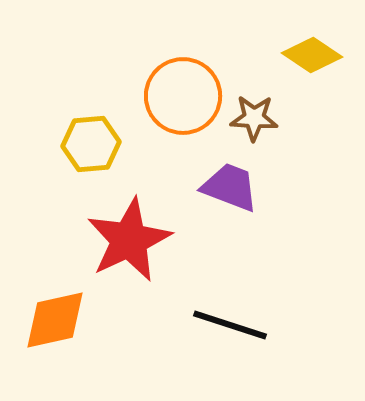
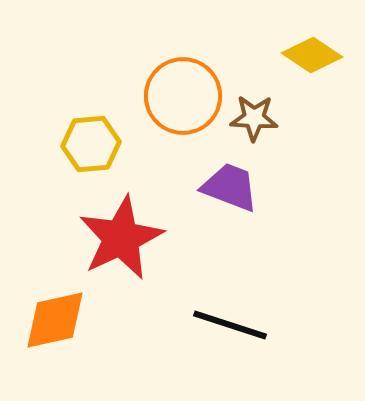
red star: moved 8 px left, 2 px up
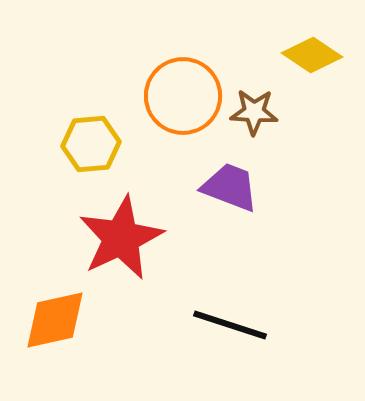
brown star: moved 6 px up
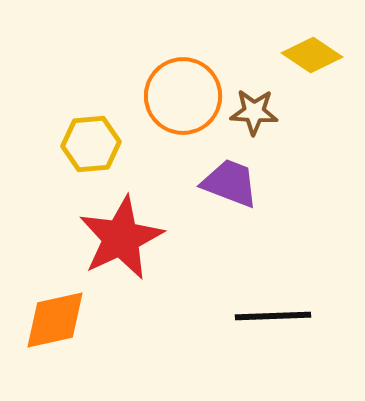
purple trapezoid: moved 4 px up
black line: moved 43 px right, 9 px up; rotated 20 degrees counterclockwise
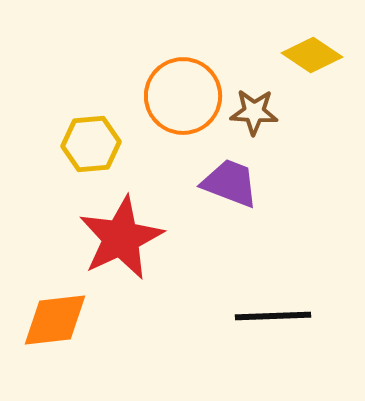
orange diamond: rotated 6 degrees clockwise
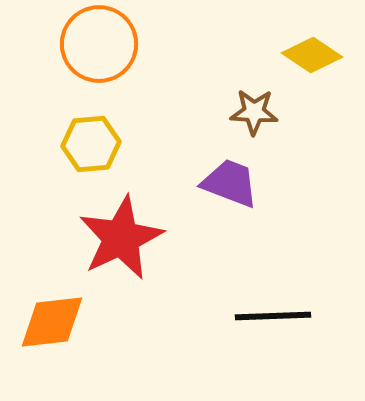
orange circle: moved 84 px left, 52 px up
orange diamond: moved 3 px left, 2 px down
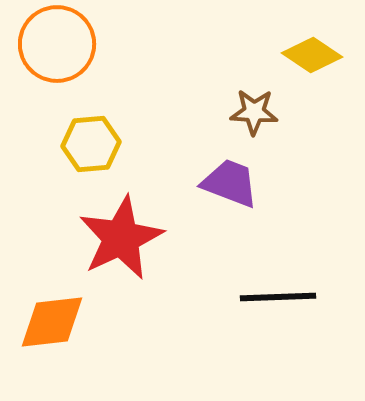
orange circle: moved 42 px left
black line: moved 5 px right, 19 px up
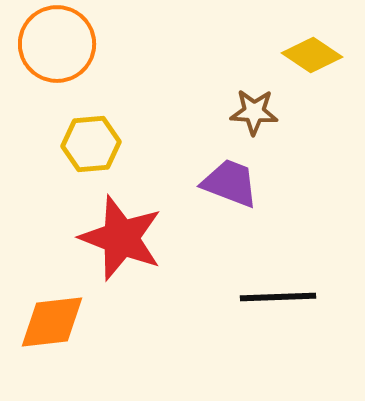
red star: rotated 26 degrees counterclockwise
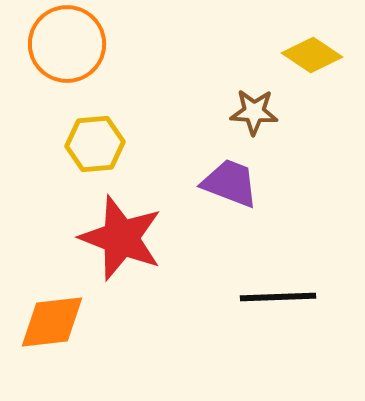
orange circle: moved 10 px right
yellow hexagon: moved 4 px right
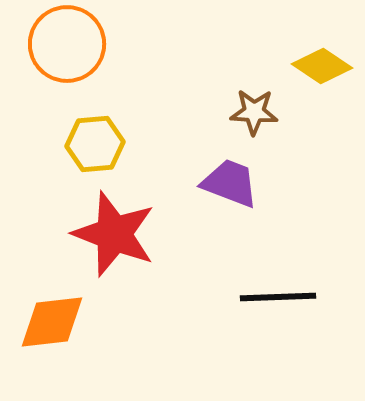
yellow diamond: moved 10 px right, 11 px down
red star: moved 7 px left, 4 px up
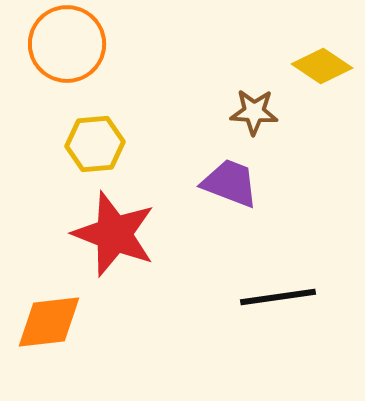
black line: rotated 6 degrees counterclockwise
orange diamond: moved 3 px left
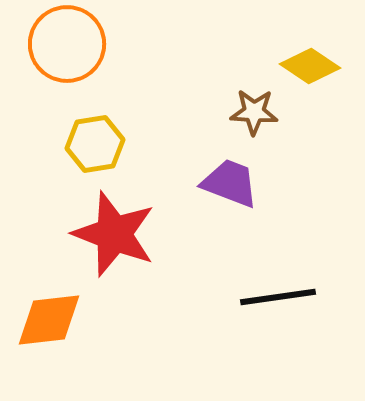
yellow diamond: moved 12 px left
yellow hexagon: rotated 4 degrees counterclockwise
orange diamond: moved 2 px up
